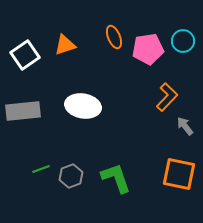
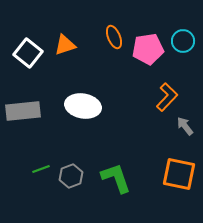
white square: moved 3 px right, 2 px up; rotated 16 degrees counterclockwise
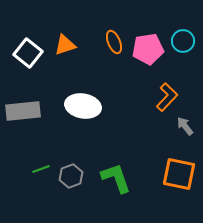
orange ellipse: moved 5 px down
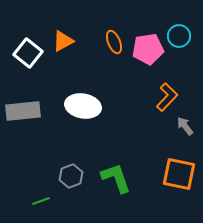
cyan circle: moved 4 px left, 5 px up
orange triangle: moved 2 px left, 4 px up; rotated 10 degrees counterclockwise
green line: moved 32 px down
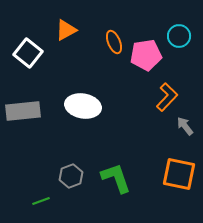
orange triangle: moved 3 px right, 11 px up
pink pentagon: moved 2 px left, 6 px down
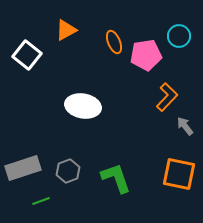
white square: moved 1 px left, 2 px down
gray rectangle: moved 57 px down; rotated 12 degrees counterclockwise
gray hexagon: moved 3 px left, 5 px up
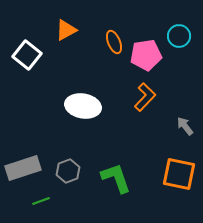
orange L-shape: moved 22 px left
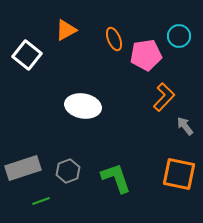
orange ellipse: moved 3 px up
orange L-shape: moved 19 px right
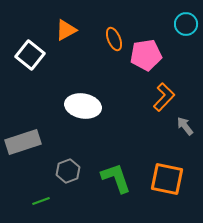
cyan circle: moved 7 px right, 12 px up
white square: moved 3 px right
gray rectangle: moved 26 px up
orange square: moved 12 px left, 5 px down
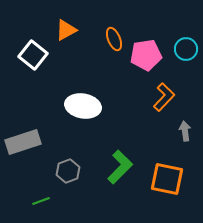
cyan circle: moved 25 px down
white square: moved 3 px right
gray arrow: moved 5 px down; rotated 30 degrees clockwise
green L-shape: moved 4 px right, 11 px up; rotated 64 degrees clockwise
